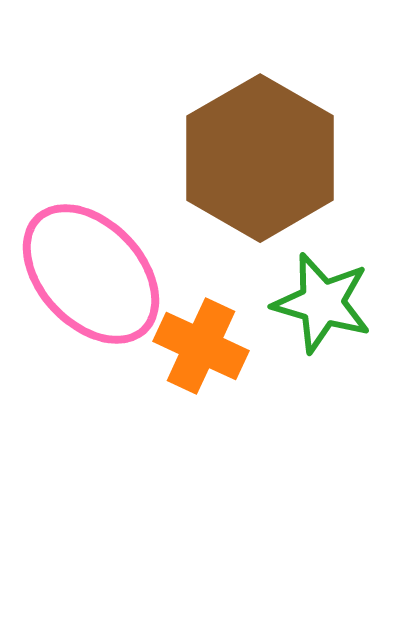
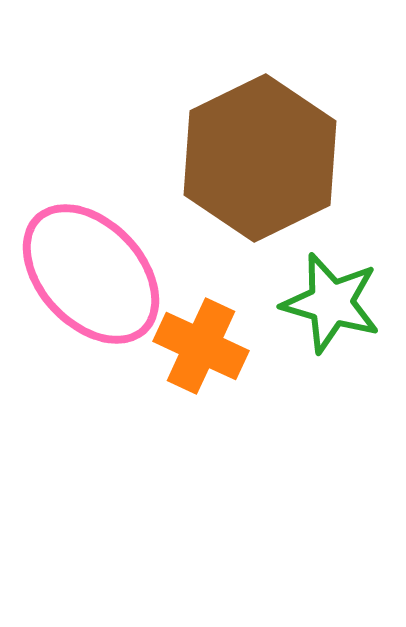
brown hexagon: rotated 4 degrees clockwise
green star: moved 9 px right
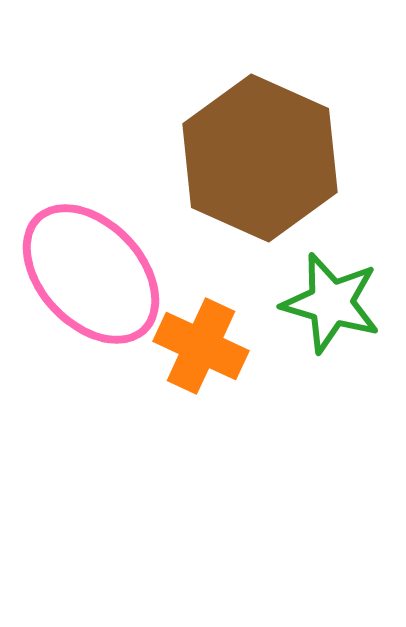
brown hexagon: rotated 10 degrees counterclockwise
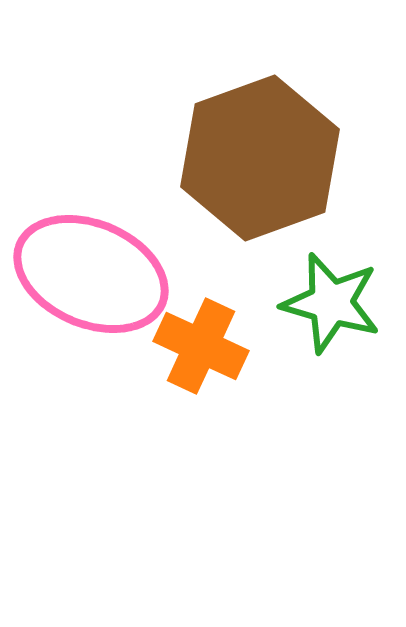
brown hexagon: rotated 16 degrees clockwise
pink ellipse: rotated 24 degrees counterclockwise
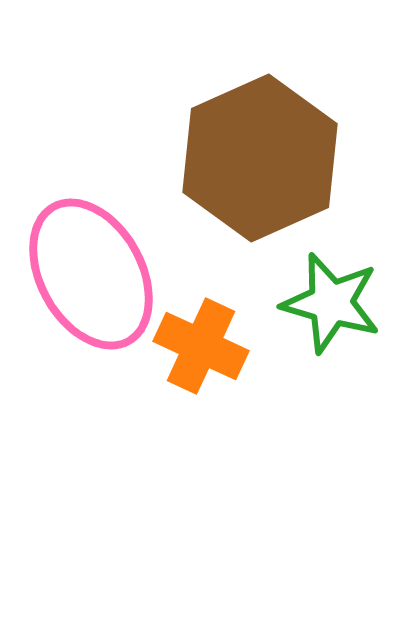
brown hexagon: rotated 4 degrees counterclockwise
pink ellipse: rotated 38 degrees clockwise
